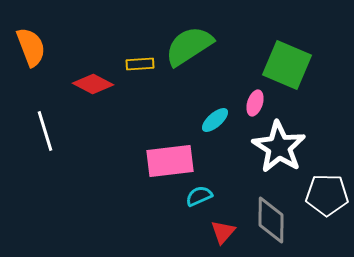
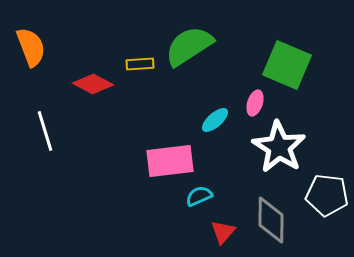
white pentagon: rotated 6 degrees clockwise
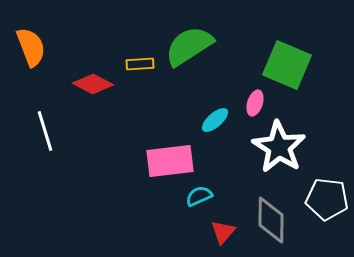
white pentagon: moved 4 px down
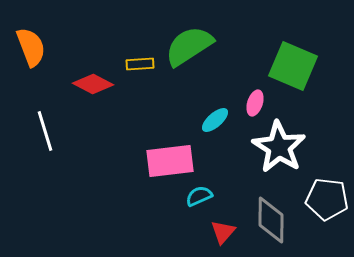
green square: moved 6 px right, 1 px down
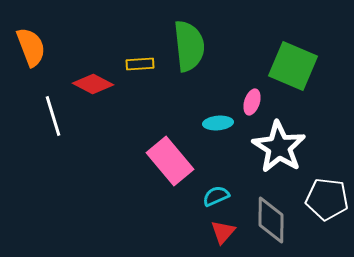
green semicircle: rotated 117 degrees clockwise
pink ellipse: moved 3 px left, 1 px up
cyan ellipse: moved 3 px right, 3 px down; rotated 36 degrees clockwise
white line: moved 8 px right, 15 px up
pink rectangle: rotated 57 degrees clockwise
cyan semicircle: moved 17 px right
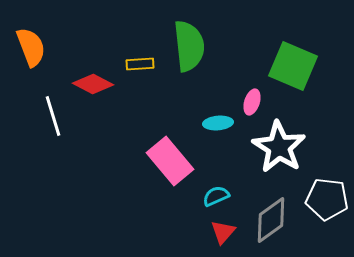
gray diamond: rotated 54 degrees clockwise
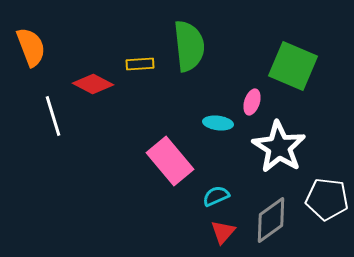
cyan ellipse: rotated 12 degrees clockwise
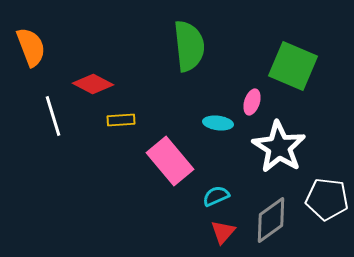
yellow rectangle: moved 19 px left, 56 px down
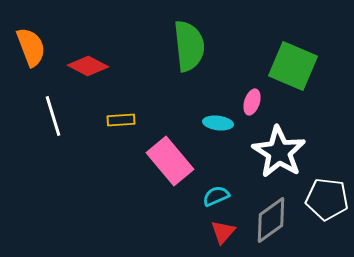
red diamond: moved 5 px left, 18 px up
white star: moved 5 px down
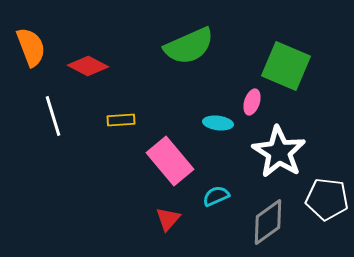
green semicircle: rotated 72 degrees clockwise
green square: moved 7 px left
gray diamond: moved 3 px left, 2 px down
red triangle: moved 55 px left, 13 px up
